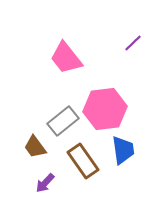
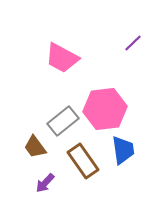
pink trapezoid: moved 4 px left; rotated 24 degrees counterclockwise
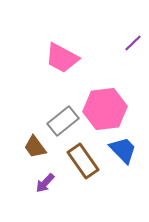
blue trapezoid: rotated 36 degrees counterclockwise
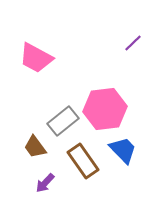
pink trapezoid: moved 26 px left
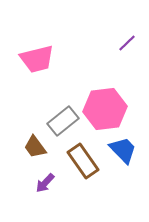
purple line: moved 6 px left
pink trapezoid: moved 1 px right, 1 px down; rotated 42 degrees counterclockwise
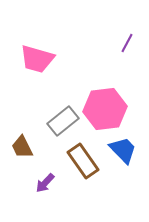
purple line: rotated 18 degrees counterclockwise
pink trapezoid: rotated 30 degrees clockwise
brown trapezoid: moved 13 px left; rotated 10 degrees clockwise
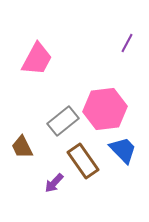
pink trapezoid: rotated 78 degrees counterclockwise
purple arrow: moved 9 px right
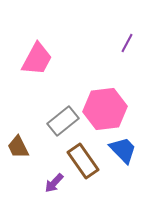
brown trapezoid: moved 4 px left
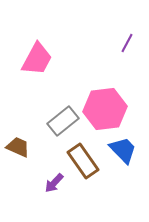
brown trapezoid: rotated 140 degrees clockwise
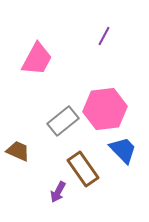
purple line: moved 23 px left, 7 px up
brown trapezoid: moved 4 px down
brown rectangle: moved 8 px down
purple arrow: moved 4 px right, 9 px down; rotated 15 degrees counterclockwise
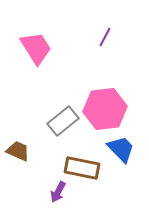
purple line: moved 1 px right, 1 px down
pink trapezoid: moved 1 px left, 11 px up; rotated 60 degrees counterclockwise
blue trapezoid: moved 2 px left, 1 px up
brown rectangle: moved 1 px left, 1 px up; rotated 44 degrees counterclockwise
